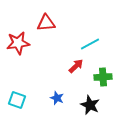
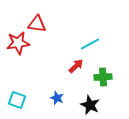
red triangle: moved 9 px left, 1 px down; rotated 12 degrees clockwise
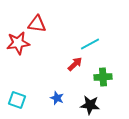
red arrow: moved 1 px left, 2 px up
black star: rotated 18 degrees counterclockwise
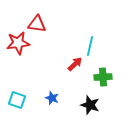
cyan line: moved 2 px down; rotated 48 degrees counterclockwise
blue star: moved 5 px left
black star: rotated 12 degrees clockwise
